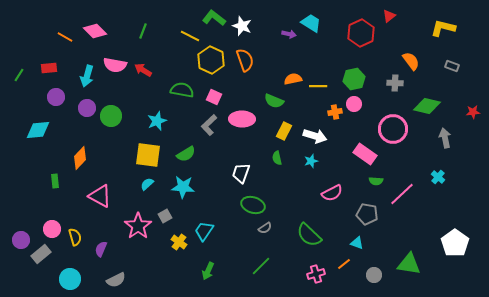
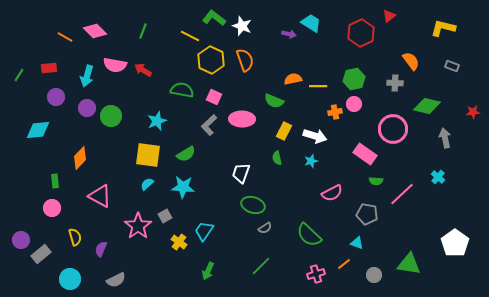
pink circle at (52, 229): moved 21 px up
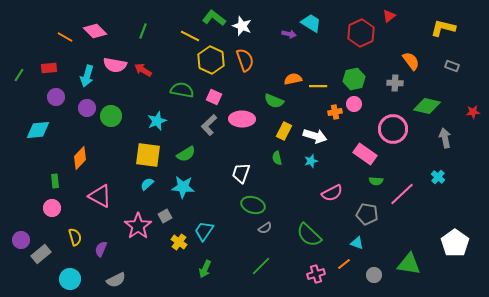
green arrow at (208, 271): moved 3 px left, 2 px up
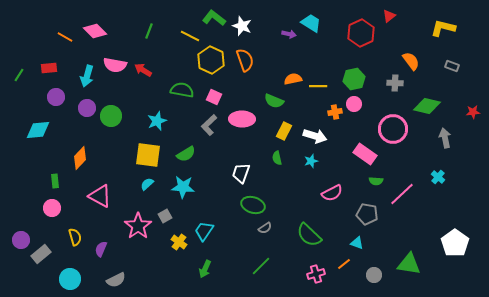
green line at (143, 31): moved 6 px right
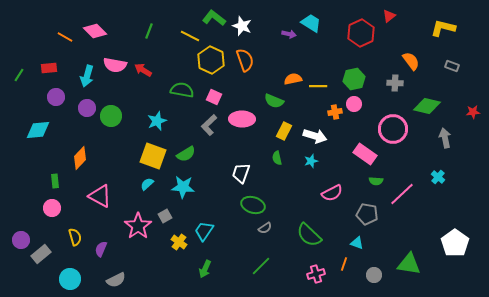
yellow square at (148, 155): moved 5 px right, 1 px down; rotated 12 degrees clockwise
orange line at (344, 264): rotated 32 degrees counterclockwise
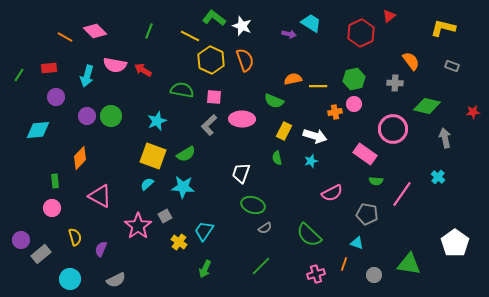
pink square at (214, 97): rotated 21 degrees counterclockwise
purple circle at (87, 108): moved 8 px down
pink line at (402, 194): rotated 12 degrees counterclockwise
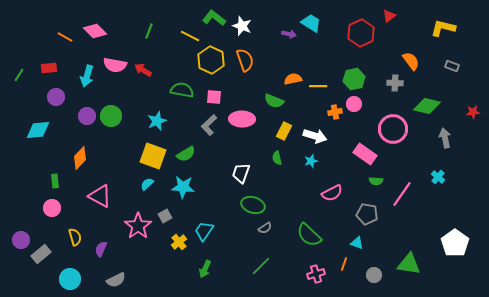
yellow cross at (179, 242): rotated 14 degrees clockwise
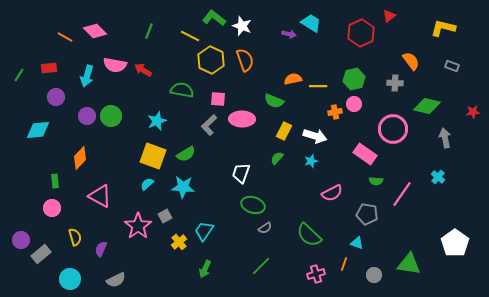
pink square at (214, 97): moved 4 px right, 2 px down
green semicircle at (277, 158): rotated 56 degrees clockwise
